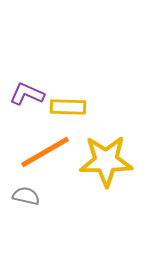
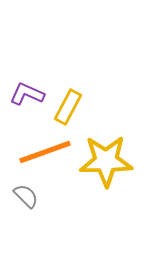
yellow rectangle: rotated 64 degrees counterclockwise
orange line: rotated 10 degrees clockwise
gray semicircle: rotated 32 degrees clockwise
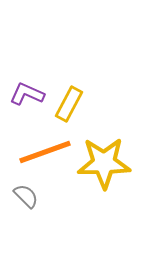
yellow rectangle: moved 1 px right, 3 px up
yellow star: moved 2 px left, 2 px down
